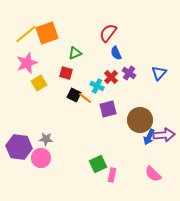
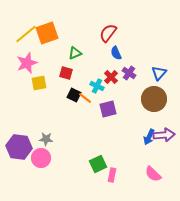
yellow square: rotated 21 degrees clockwise
brown circle: moved 14 px right, 21 px up
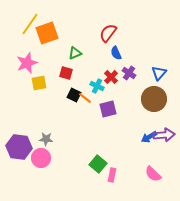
yellow line: moved 4 px right, 10 px up; rotated 15 degrees counterclockwise
blue arrow: rotated 35 degrees clockwise
green square: rotated 24 degrees counterclockwise
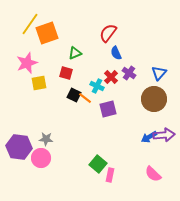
pink rectangle: moved 2 px left
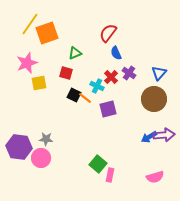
pink semicircle: moved 2 px right, 3 px down; rotated 60 degrees counterclockwise
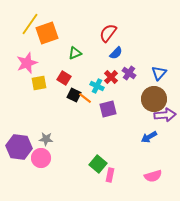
blue semicircle: rotated 112 degrees counterclockwise
red square: moved 2 px left, 5 px down; rotated 16 degrees clockwise
purple arrow: moved 1 px right, 20 px up
pink semicircle: moved 2 px left, 1 px up
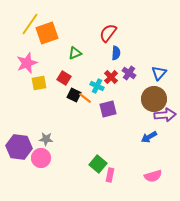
blue semicircle: rotated 40 degrees counterclockwise
